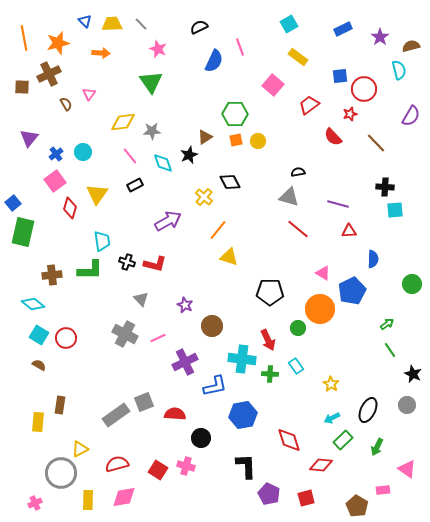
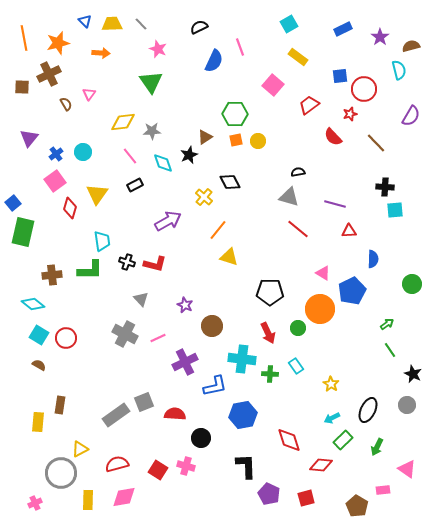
purple line at (338, 204): moved 3 px left
red arrow at (268, 340): moved 7 px up
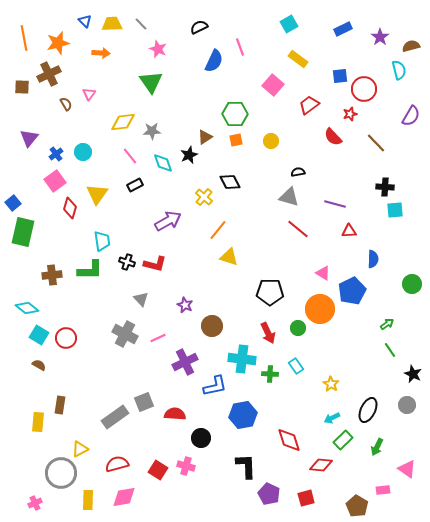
yellow rectangle at (298, 57): moved 2 px down
yellow circle at (258, 141): moved 13 px right
cyan diamond at (33, 304): moved 6 px left, 4 px down
gray rectangle at (116, 415): moved 1 px left, 2 px down
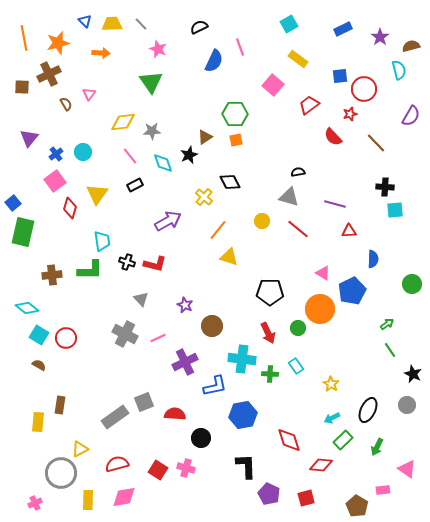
yellow circle at (271, 141): moved 9 px left, 80 px down
pink cross at (186, 466): moved 2 px down
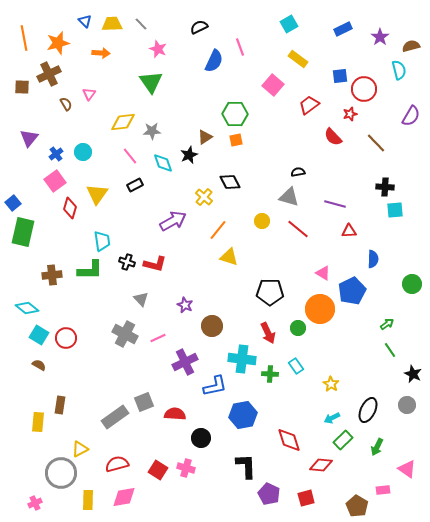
purple arrow at (168, 221): moved 5 px right
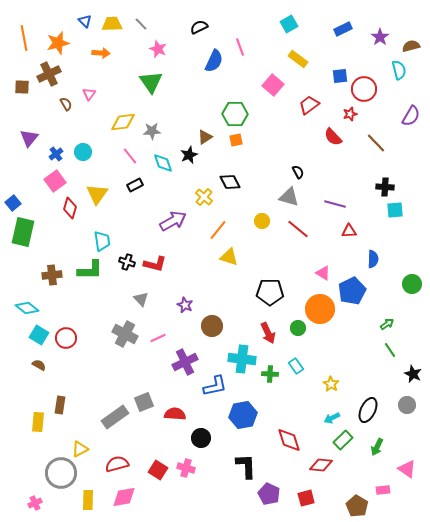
black semicircle at (298, 172): rotated 72 degrees clockwise
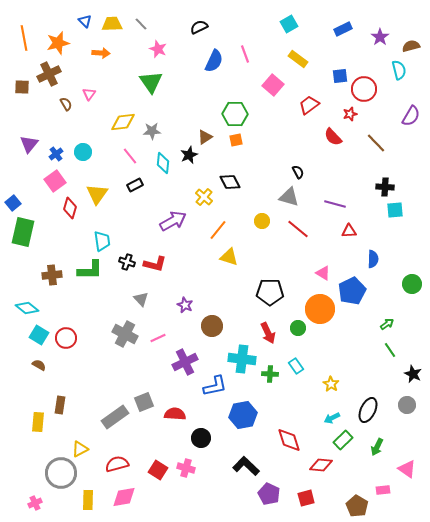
pink line at (240, 47): moved 5 px right, 7 px down
purple triangle at (29, 138): moved 6 px down
cyan diamond at (163, 163): rotated 25 degrees clockwise
black L-shape at (246, 466): rotated 44 degrees counterclockwise
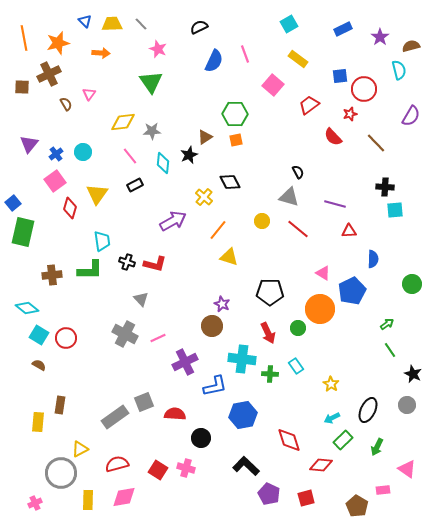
purple star at (185, 305): moved 37 px right, 1 px up
